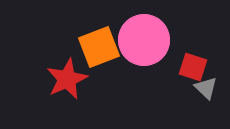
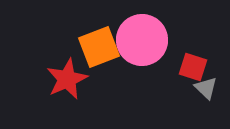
pink circle: moved 2 px left
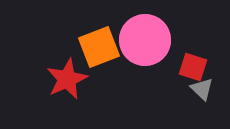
pink circle: moved 3 px right
gray triangle: moved 4 px left, 1 px down
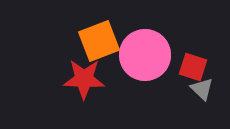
pink circle: moved 15 px down
orange square: moved 6 px up
red star: moved 17 px right; rotated 27 degrees clockwise
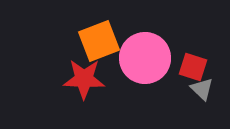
pink circle: moved 3 px down
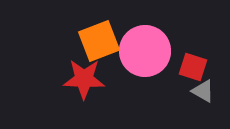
pink circle: moved 7 px up
gray triangle: moved 1 px right, 2 px down; rotated 15 degrees counterclockwise
